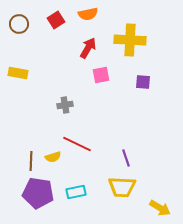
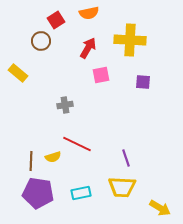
orange semicircle: moved 1 px right, 1 px up
brown circle: moved 22 px right, 17 px down
yellow rectangle: rotated 30 degrees clockwise
cyan rectangle: moved 5 px right, 1 px down
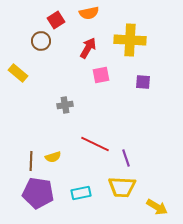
red line: moved 18 px right
yellow arrow: moved 3 px left, 1 px up
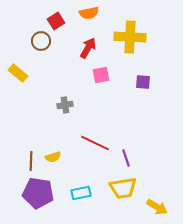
red square: moved 1 px down
yellow cross: moved 3 px up
red line: moved 1 px up
yellow trapezoid: moved 1 px right, 1 px down; rotated 12 degrees counterclockwise
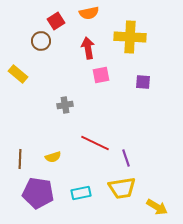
red arrow: rotated 40 degrees counterclockwise
yellow rectangle: moved 1 px down
brown line: moved 11 px left, 2 px up
yellow trapezoid: moved 1 px left
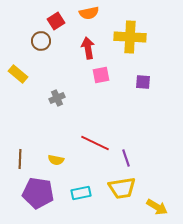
gray cross: moved 8 px left, 7 px up; rotated 14 degrees counterclockwise
yellow semicircle: moved 3 px right, 3 px down; rotated 28 degrees clockwise
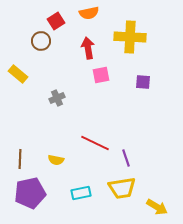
purple pentagon: moved 8 px left; rotated 20 degrees counterclockwise
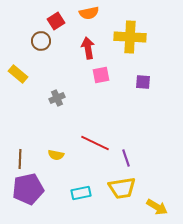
yellow semicircle: moved 5 px up
purple pentagon: moved 2 px left, 4 px up
